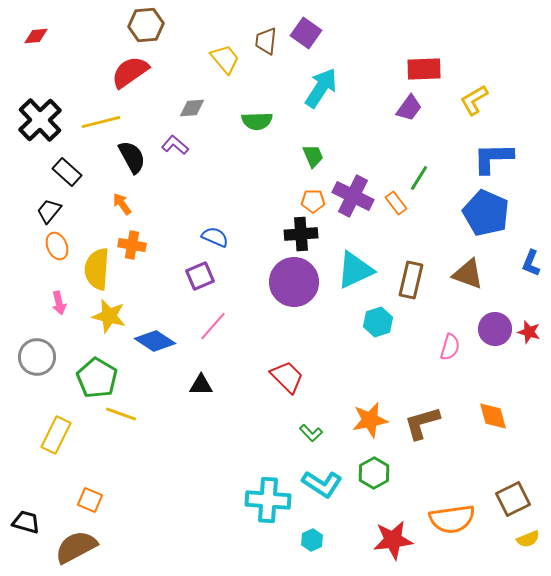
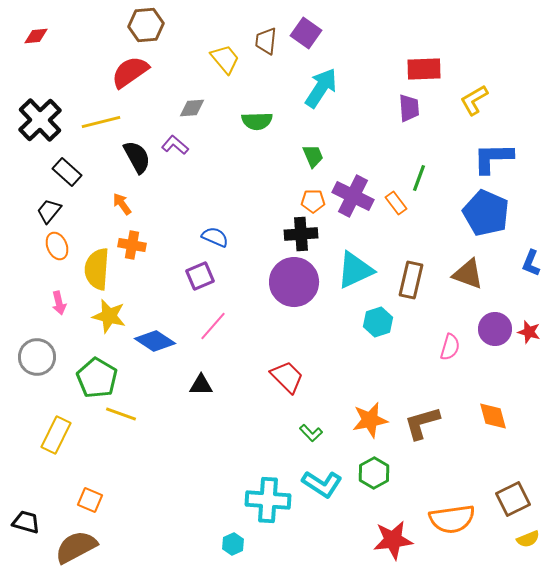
purple trapezoid at (409, 108): rotated 40 degrees counterclockwise
black semicircle at (132, 157): moved 5 px right
green line at (419, 178): rotated 12 degrees counterclockwise
cyan hexagon at (312, 540): moved 79 px left, 4 px down
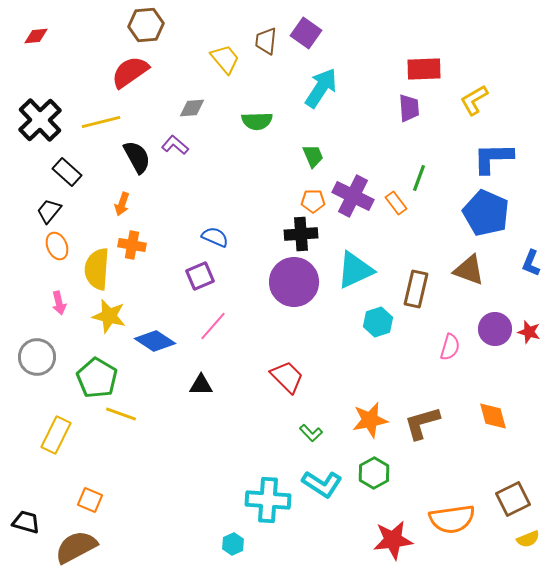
orange arrow at (122, 204): rotated 125 degrees counterclockwise
brown triangle at (468, 274): moved 1 px right, 4 px up
brown rectangle at (411, 280): moved 5 px right, 9 px down
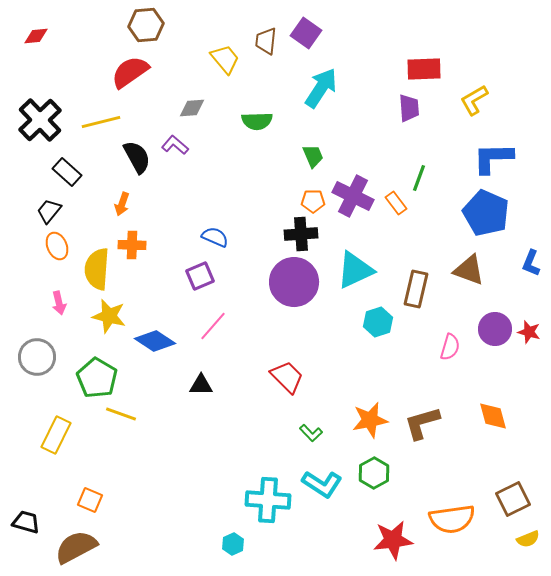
orange cross at (132, 245): rotated 8 degrees counterclockwise
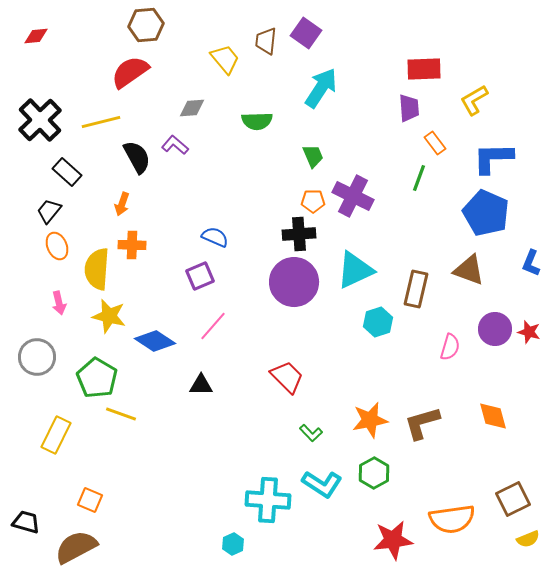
orange rectangle at (396, 203): moved 39 px right, 60 px up
black cross at (301, 234): moved 2 px left
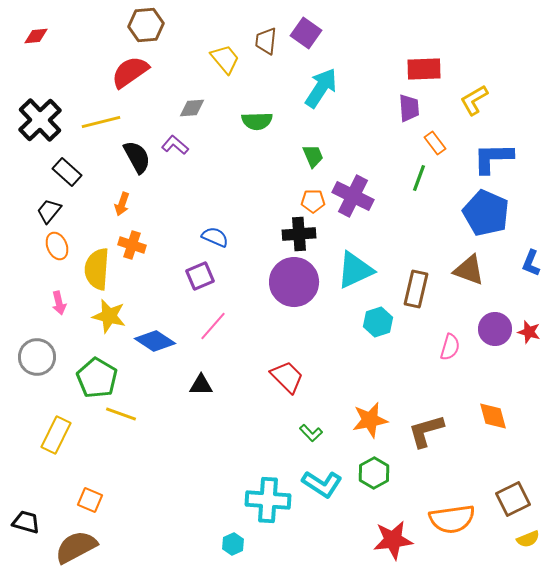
orange cross at (132, 245): rotated 16 degrees clockwise
brown L-shape at (422, 423): moved 4 px right, 8 px down
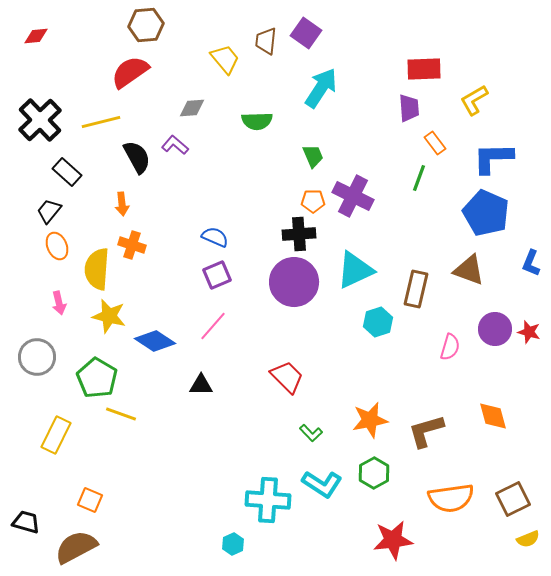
orange arrow at (122, 204): rotated 25 degrees counterclockwise
purple square at (200, 276): moved 17 px right, 1 px up
orange semicircle at (452, 519): moved 1 px left, 21 px up
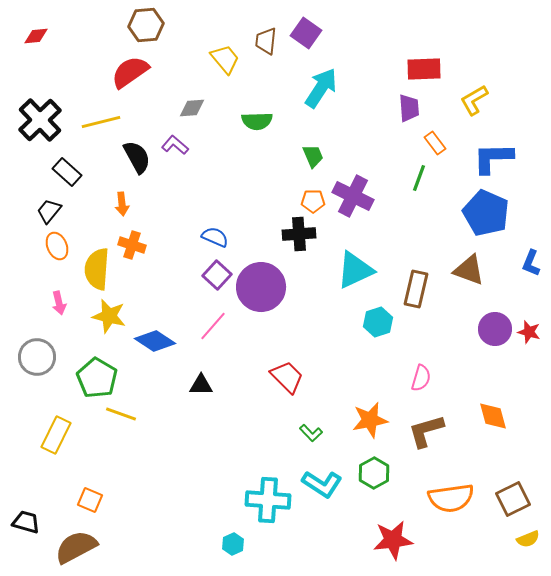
purple square at (217, 275): rotated 24 degrees counterclockwise
purple circle at (294, 282): moved 33 px left, 5 px down
pink semicircle at (450, 347): moved 29 px left, 31 px down
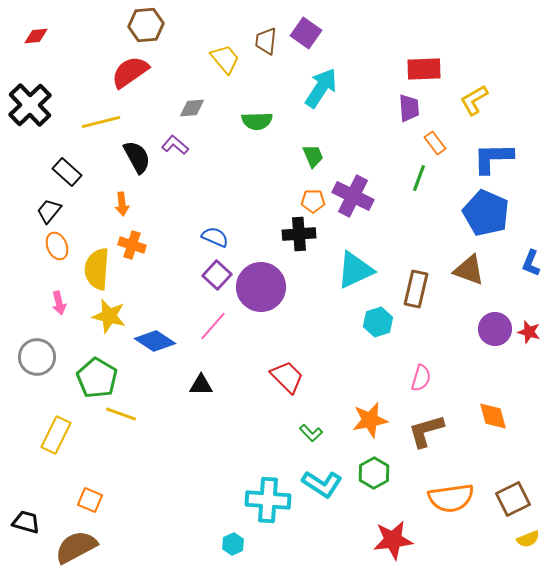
black cross at (40, 120): moved 10 px left, 15 px up
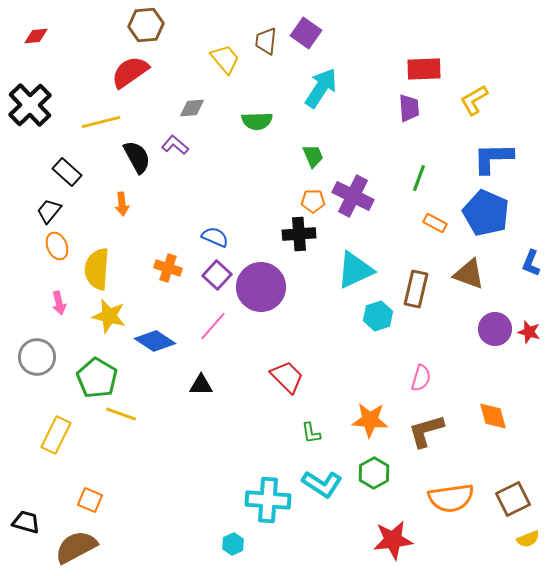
orange rectangle at (435, 143): moved 80 px down; rotated 25 degrees counterclockwise
orange cross at (132, 245): moved 36 px right, 23 px down
brown triangle at (469, 270): moved 4 px down
cyan hexagon at (378, 322): moved 6 px up
orange star at (370, 420): rotated 15 degrees clockwise
green L-shape at (311, 433): rotated 35 degrees clockwise
